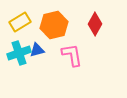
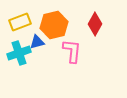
yellow rectangle: rotated 10 degrees clockwise
blue triangle: moved 8 px up
pink L-shape: moved 4 px up; rotated 15 degrees clockwise
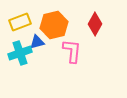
cyan cross: moved 1 px right
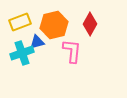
red diamond: moved 5 px left
cyan cross: moved 2 px right
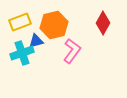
red diamond: moved 13 px right, 1 px up
blue triangle: moved 1 px left, 1 px up
pink L-shape: rotated 30 degrees clockwise
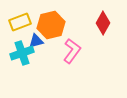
orange hexagon: moved 3 px left
